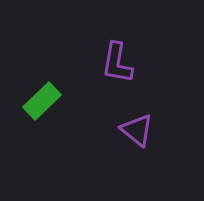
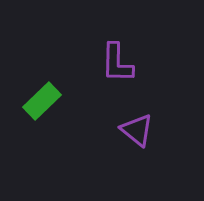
purple L-shape: rotated 9 degrees counterclockwise
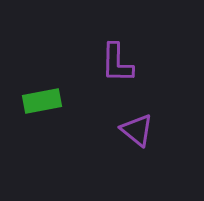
green rectangle: rotated 33 degrees clockwise
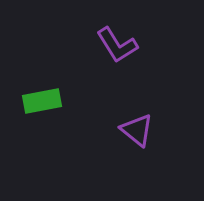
purple L-shape: moved 18 px up; rotated 33 degrees counterclockwise
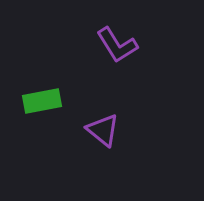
purple triangle: moved 34 px left
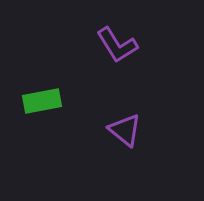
purple triangle: moved 22 px right
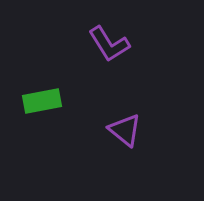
purple L-shape: moved 8 px left, 1 px up
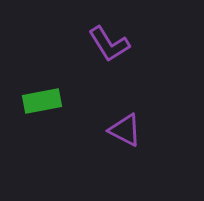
purple triangle: rotated 12 degrees counterclockwise
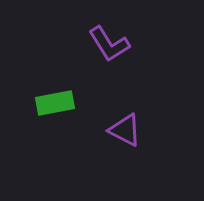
green rectangle: moved 13 px right, 2 px down
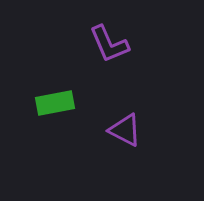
purple L-shape: rotated 9 degrees clockwise
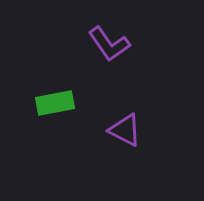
purple L-shape: rotated 12 degrees counterclockwise
